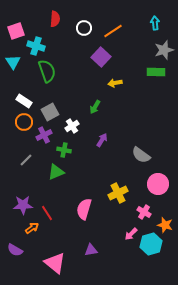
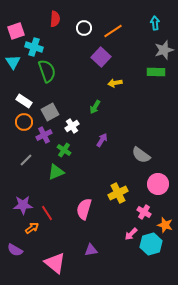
cyan cross: moved 2 px left, 1 px down
green cross: rotated 24 degrees clockwise
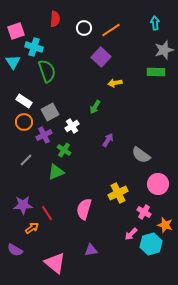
orange line: moved 2 px left, 1 px up
purple arrow: moved 6 px right
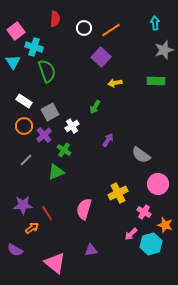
pink square: rotated 18 degrees counterclockwise
green rectangle: moved 9 px down
orange circle: moved 4 px down
purple cross: rotated 14 degrees counterclockwise
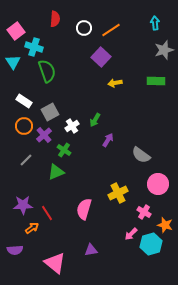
green arrow: moved 13 px down
purple semicircle: rotated 35 degrees counterclockwise
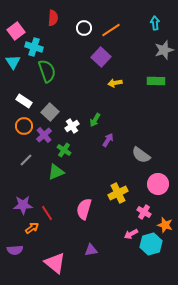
red semicircle: moved 2 px left, 1 px up
gray square: rotated 18 degrees counterclockwise
pink arrow: rotated 16 degrees clockwise
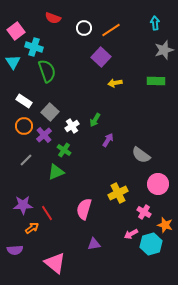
red semicircle: rotated 105 degrees clockwise
purple triangle: moved 3 px right, 6 px up
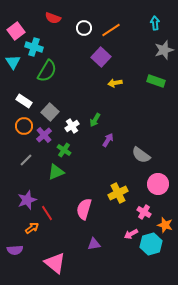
green semicircle: rotated 50 degrees clockwise
green rectangle: rotated 18 degrees clockwise
purple star: moved 4 px right, 5 px up; rotated 18 degrees counterclockwise
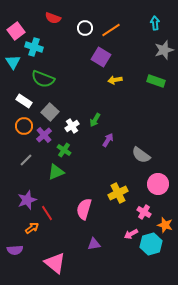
white circle: moved 1 px right
purple square: rotated 12 degrees counterclockwise
green semicircle: moved 4 px left, 8 px down; rotated 80 degrees clockwise
yellow arrow: moved 3 px up
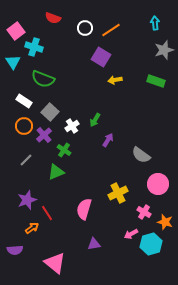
orange star: moved 3 px up
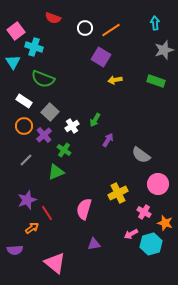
orange star: moved 1 px down
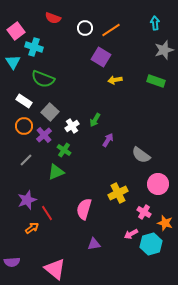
purple semicircle: moved 3 px left, 12 px down
pink triangle: moved 6 px down
